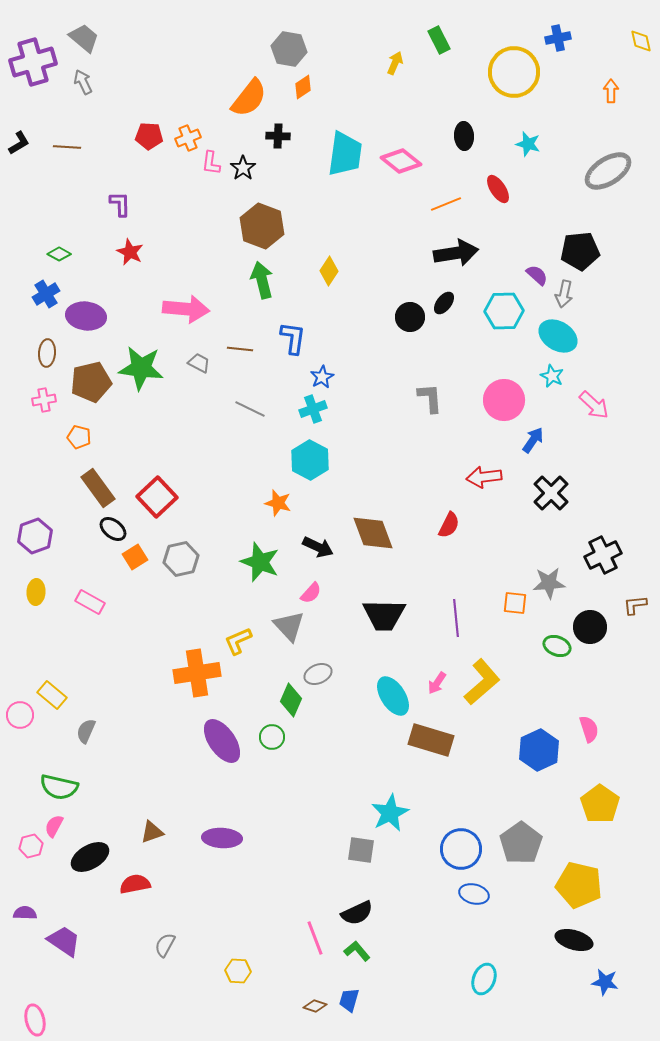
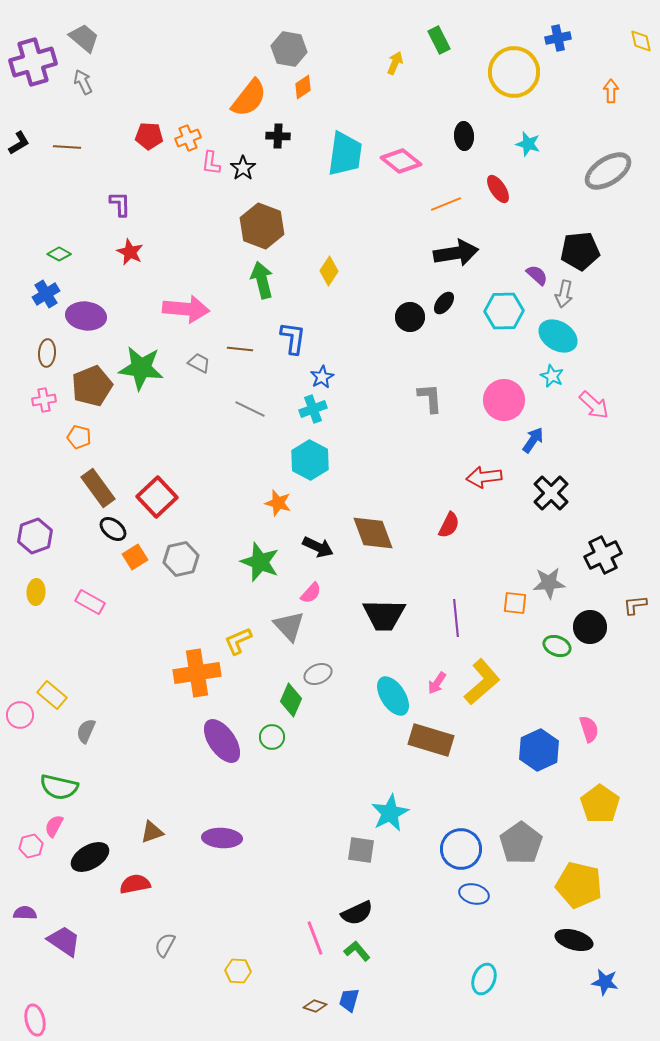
brown pentagon at (91, 382): moved 1 px right, 4 px down; rotated 9 degrees counterclockwise
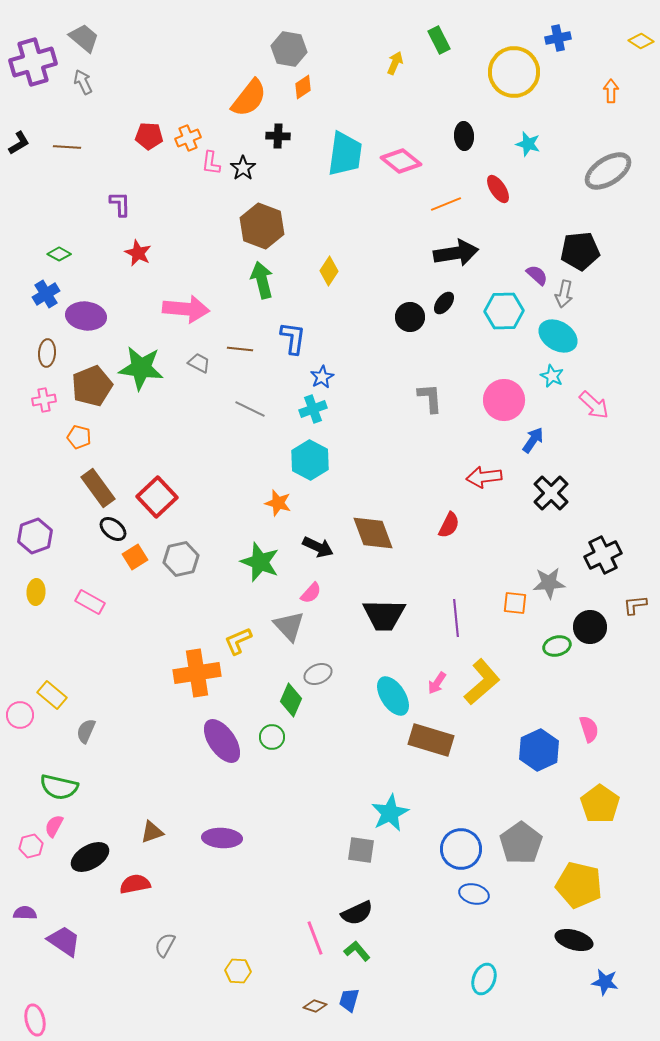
yellow diamond at (641, 41): rotated 45 degrees counterclockwise
red star at (130, 252): moved 8 px right, 1 px down
green ellipse at (557, 646): rotated 36 degrees counterclockwise
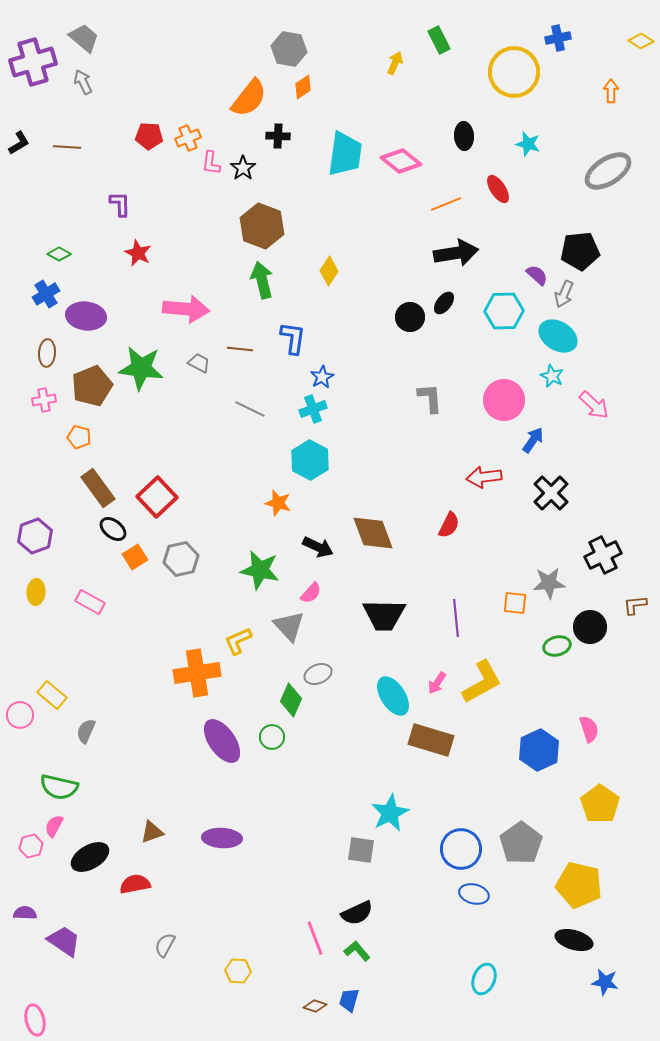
gray arrow at (564, 294): rotated 12 degrees clockwise
green star at (260, 562): moved 8 px down; rotated 9 degrees counterclockwise
yellow L-shape at (482, 682): rotated 12 degrees clockwise
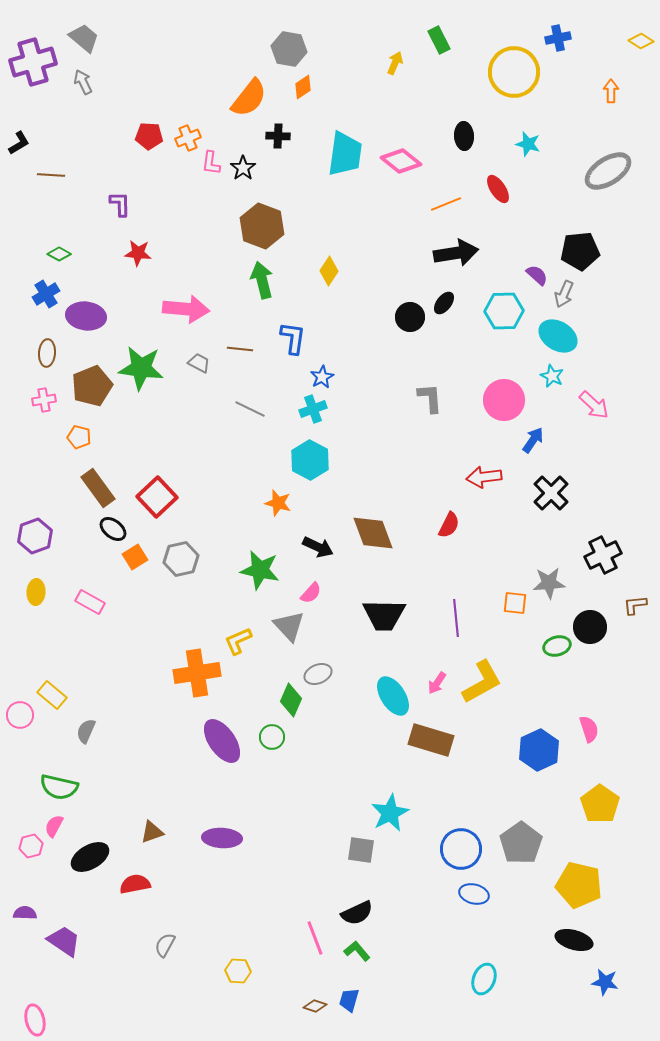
brown line at (67, 147): moved 16 px left, 28 px down
red star at (138, 253): rotated 20 degrees counterclockwise
